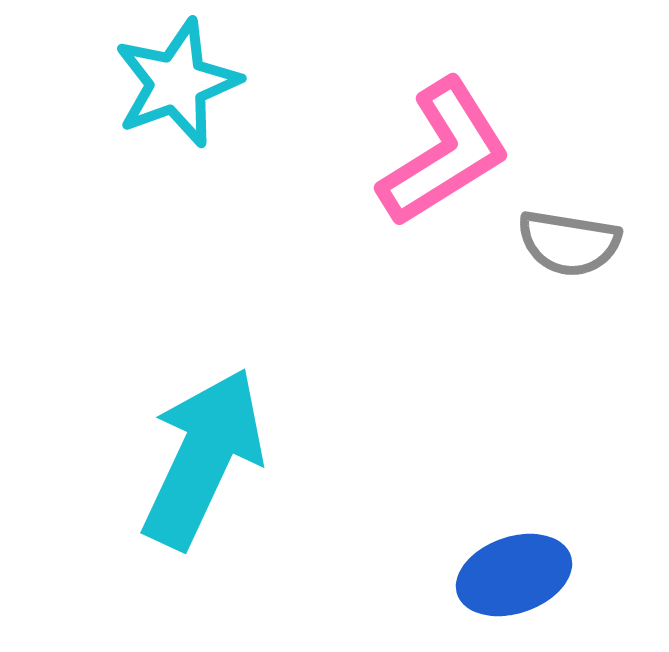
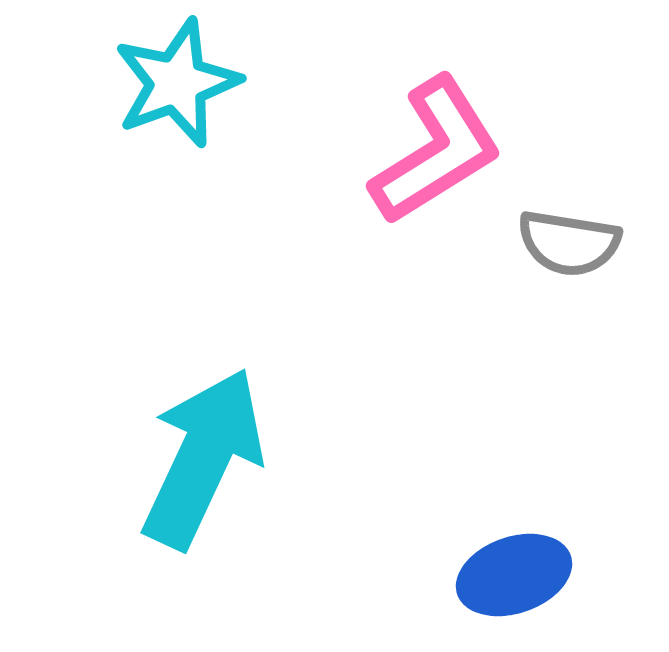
pink L-shape: moved 8 px left, 2 px up
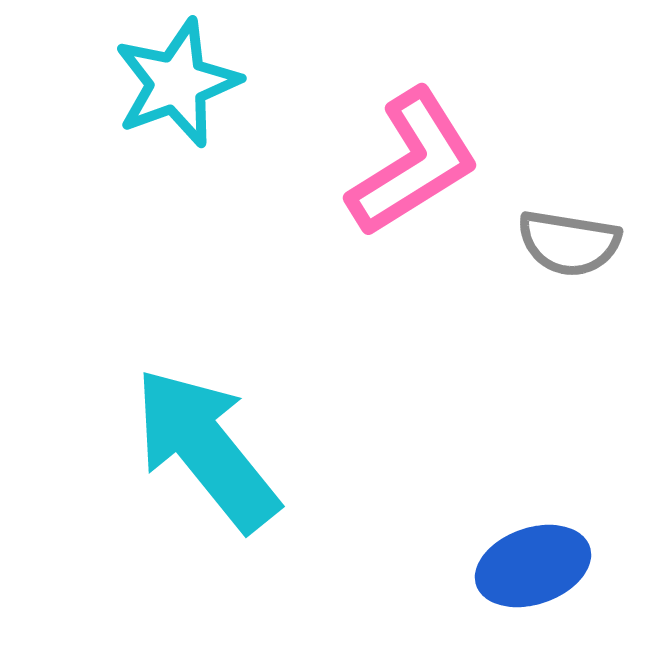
pink L-shape: moved 23 px left, 12 px down
cyan arrow: moved 3 px right, 9 px up; rotated 64 degrees counterclockwise
blue ellipse: moved 19 px right, 9 px up
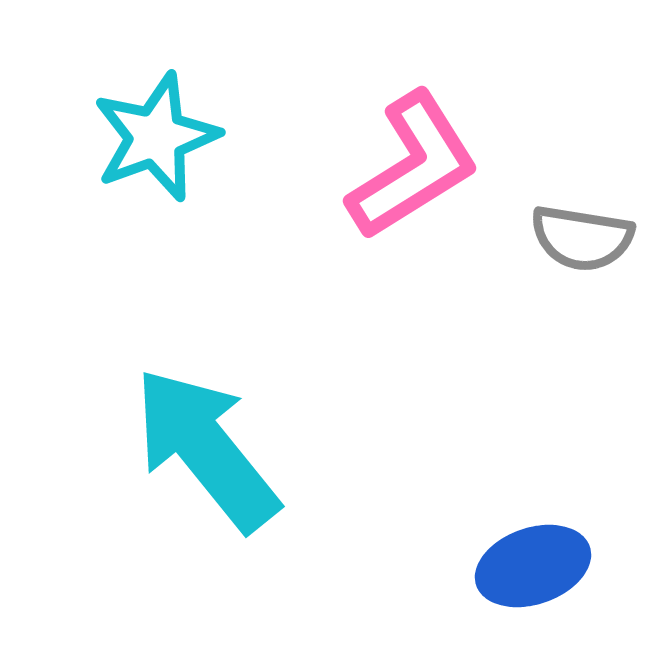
cyan star: moved 21 px left, 54 px down
pink L-shape: moved 3 px down
gray semicircle: moved 13 px right, 5 px up
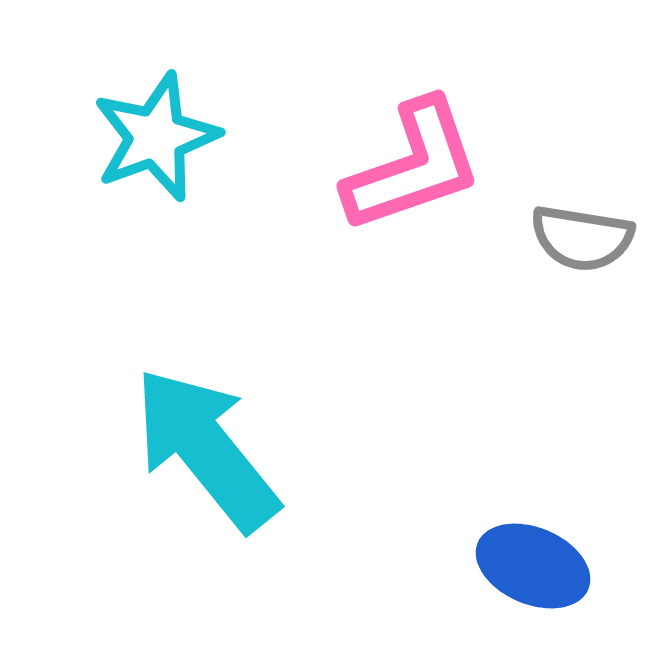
pink L-shape: rotated 13 degrees clockwise
blue ellipse: rotated 42 degrees clockwise
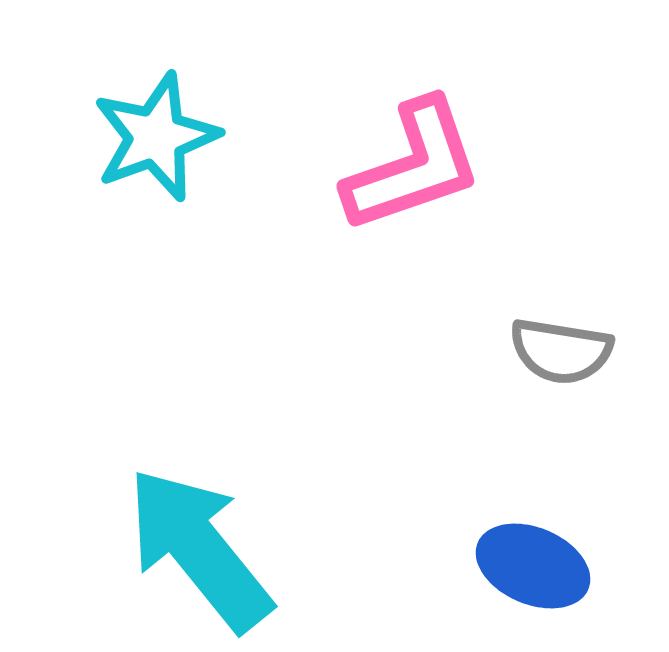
gray semicircle: moved 21 px left, 113 px down
cyan arrow: moved 7 px left, 100 px down
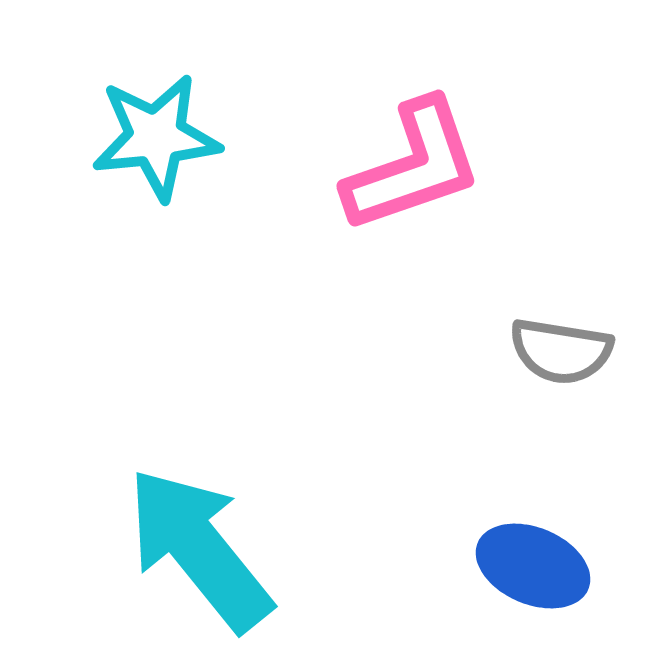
cyan star: rotated 14 degrees clockwise
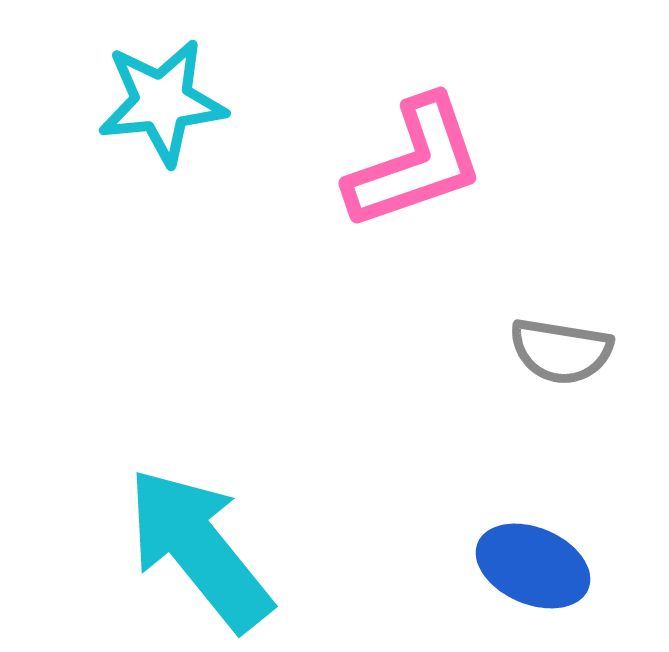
cyan star: moved 6 px right, 35 px up
pink L-shape: moved 2 px right, 3 px up
